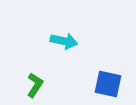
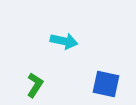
blue square: moved 2 px left
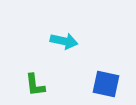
green L-shape: rotated 140 degrees clockwise
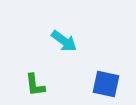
cyan arrow: rotated 24 degrees clockwise
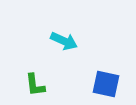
cyan arrow: rotated 12 degrees counterclockwise
